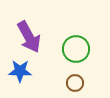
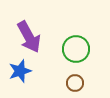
blue star: rotated 20 degrees counterclockwise
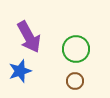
brown circle: moved 2 px up
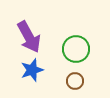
blue star: moved 12 px right, 1 px up
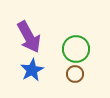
blue star: rotated 10 degrees counterclockwise
brown circle: moved 7 px up
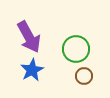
brown circle: moved 9 px right, 2 px down
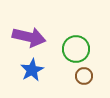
purple arrow: rotated 48 degrees counterclockwise
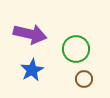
purple arrow: moved 1 px right, 3 px up
brown circle: moved 3 px down
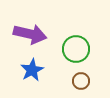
brown circle: moved 3 px left, 2 px down
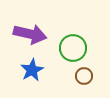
green circle: moved 3 px left, 1 px up
brown circle: moved 3 px right, 5 px up
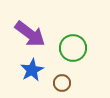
purple arrow: rotated 24 degrees clockwise
brown circle: moved 22 px left, 7 px down
